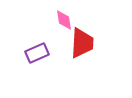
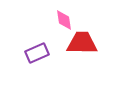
red trapezoid: rotated 92 degrees counterclockwise
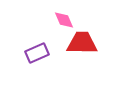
pink diamond: rotated 15 degrees counterclockwise
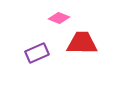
pink diamond: moved 5 px left, 2 px up; rotated 45 degrees counterclockwise
